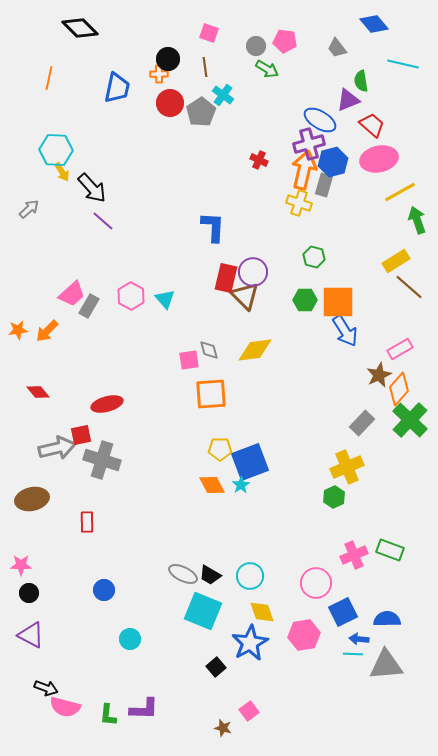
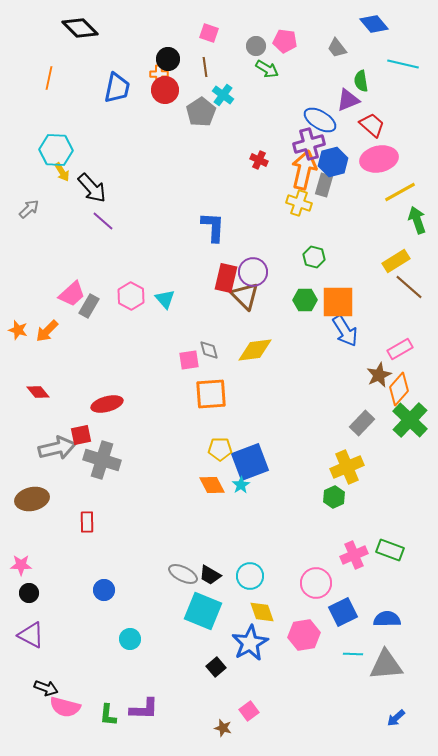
red circle at (170, 103): moved 5 px left, 13 px up
orange star at (18, 330): rotated 24 degrees clockwise
blue arrow at (359, 639): moved 37 px right, 79 px down; rotated 48 degrees counterclockwise
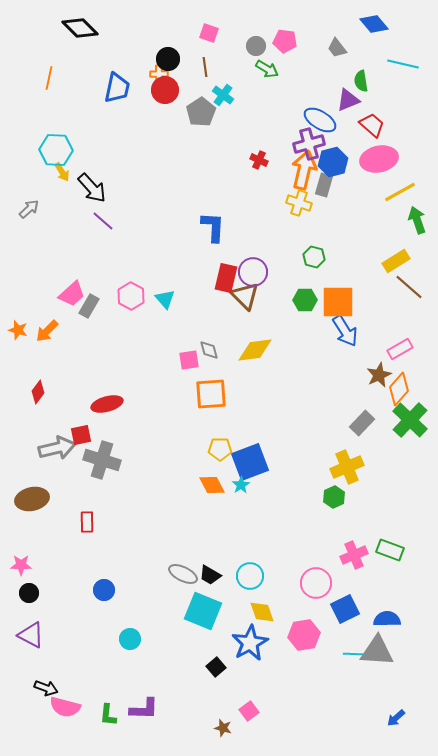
red diamond at (38, 392): rotated 75 degrees clockwise
blue square at (343, 612): moved 2 px right, 3 px up
gray triangle at (386, 665): moved 9 px left, 14 px up; rotated 9 degrees clockwise
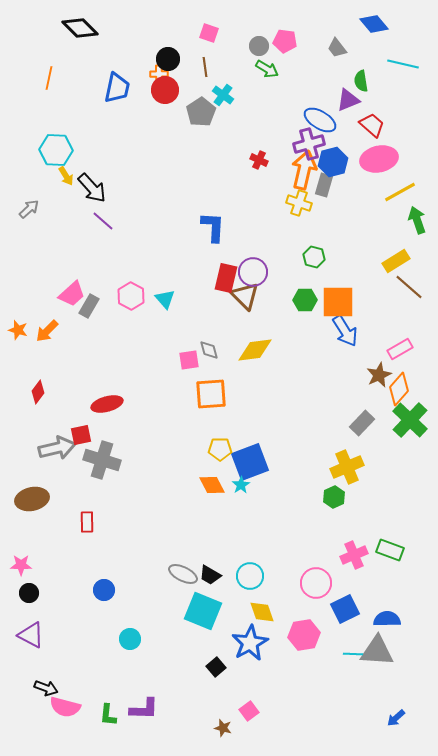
gray circle at (256, 46): moved 3 px right
yellow arrow at (62, 172): moved 4 px right, 4 px down
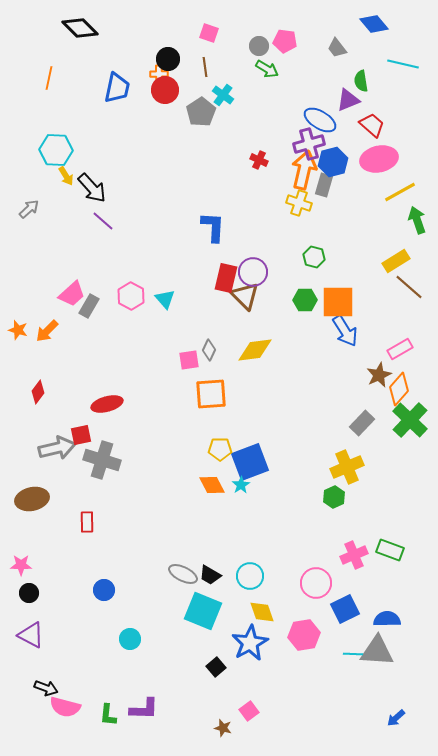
gray diamond at (209, 350): rotated 40 degrees clockwise
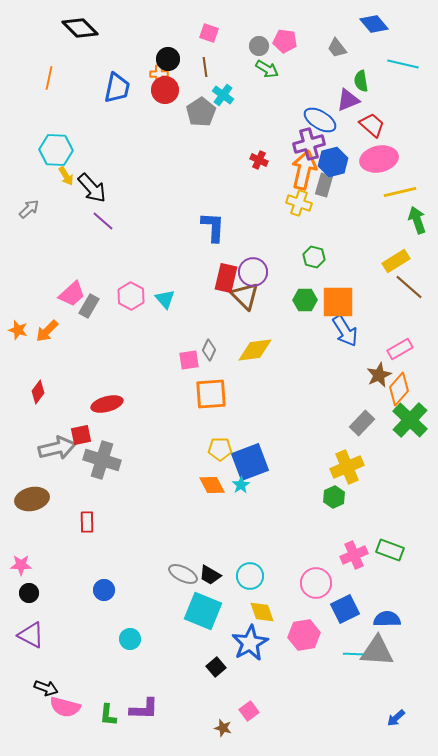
yellow line at (400, 192): rotated 16 degrees clockwise
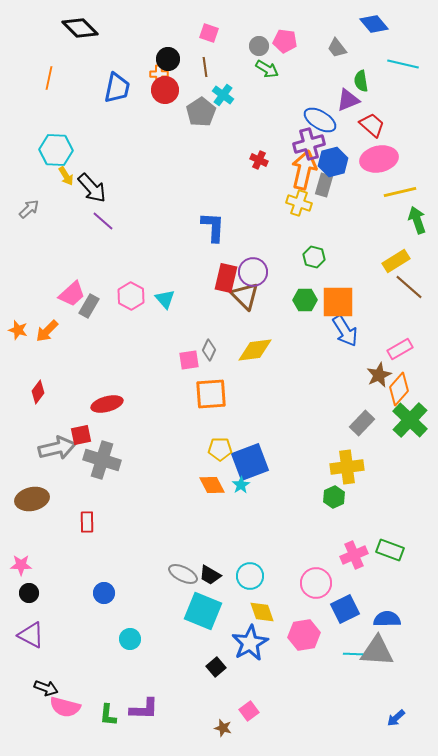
yellow cross at (347, 467): rotated 16 degrees clockwise
blue circle at (104, 590): moved 3 px down
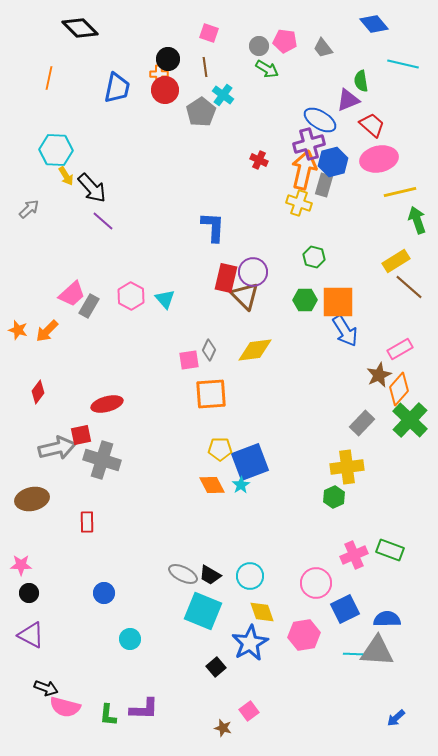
gray trapezoid at (337, 48): moved 14 px left
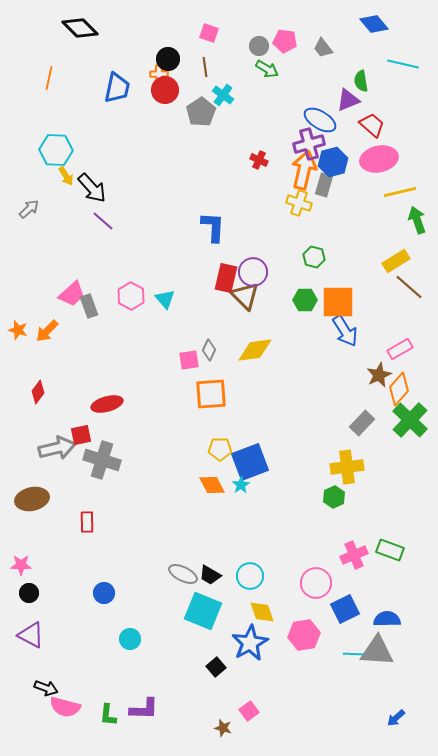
gray rectangle at (89, 306): rotated 50 degrees counterclockwise
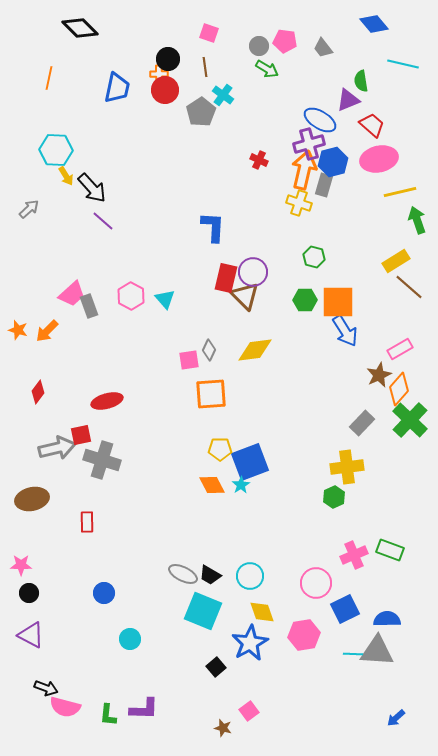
red ellipse at (107, 404): moved 3 px up
